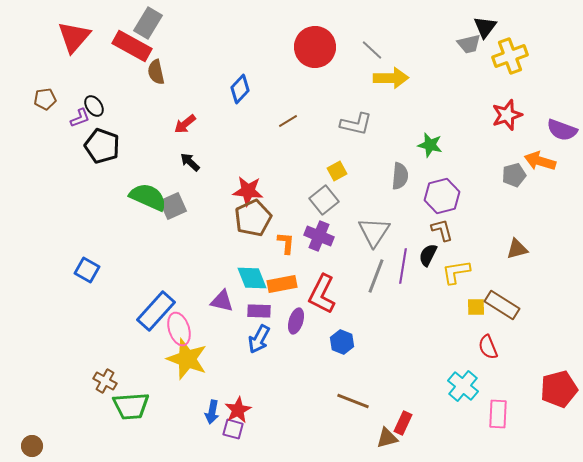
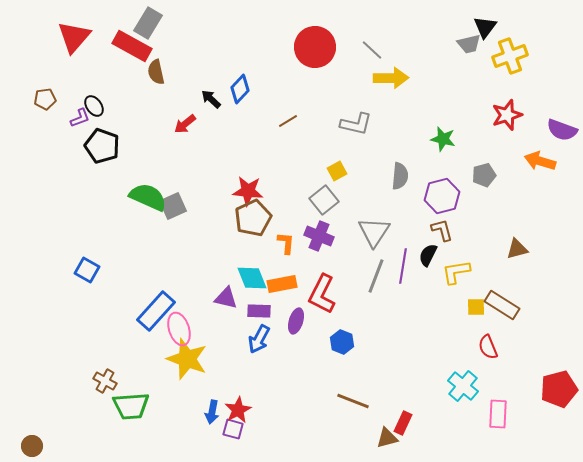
green star at (430, 145): moved 13 px right, 6 px up
black arrow at (190, 162): moved 21 px right, 63 px up
gray pentagon at (514, 175): moved 30 px left
purple triangle at (222, 301): moved 4 px right, 3 px up
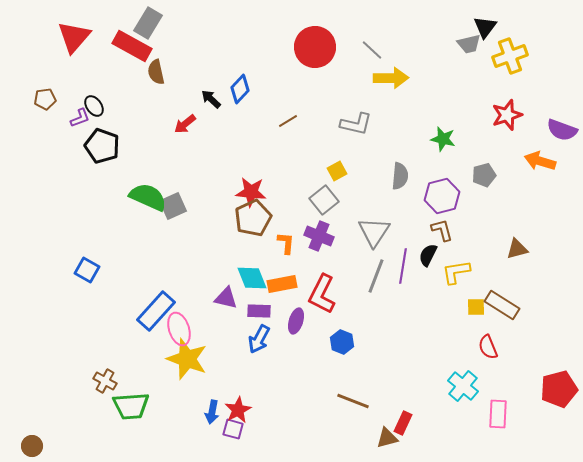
red star at (248, 191): moved 3 px right, 1 px down
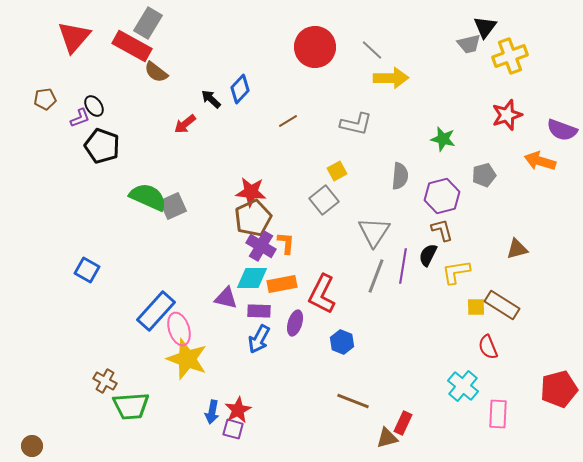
brown semicircle at (156, 72): rotated 40 degrees counterclockwise
purple cross at (319, 236): moved 58 px left, 10 px down; rotated 8 degrees clockwise
cyan diamond at (252, 278): rotated 68 degrees counterclockwise
purple ellipse at (296, 321): moved 1 px left, 2 px down
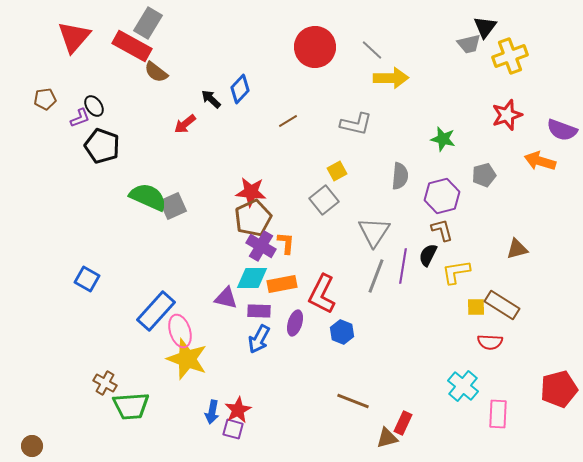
blue square at (87, 270): moved 9 px down
pink ellipse at (179, 329): moved 1 px right, 2 px down
blue hexagon at (342, 342): moved 10 px up
red semicircle at (488, 347): moved 2 px right, 5 px up; rotated 65 degrees counterclockwise
brown cross at (105, 381): moved 2 px down
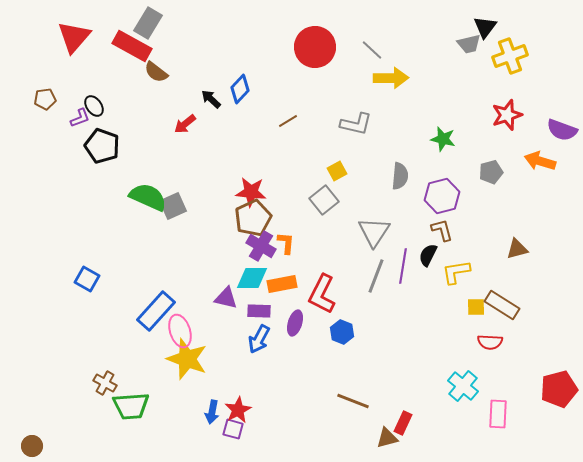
gray pentagon at (484, 175): moved 7 px right, 3 px up
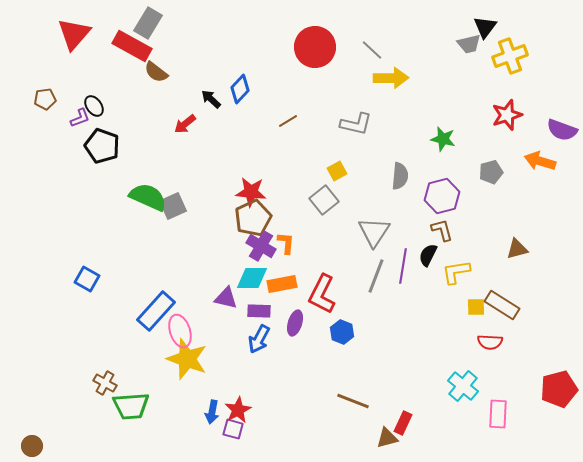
red triangle at (74, 37): moved 3 px up
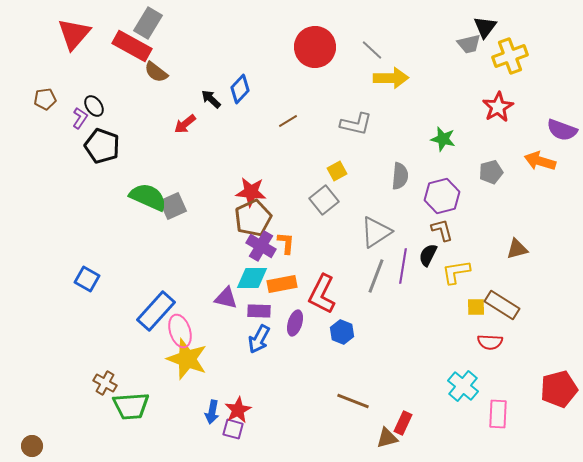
red star at (507, 115): moved 9 px left, 8 px up; rotated 12 degrees counterclockwise
purple L-shape at (80, 118): rotated 35 degrees counterclockwise
gray triangle at (374, 232): moved 2 px right; rotated 24 degrees clockwise
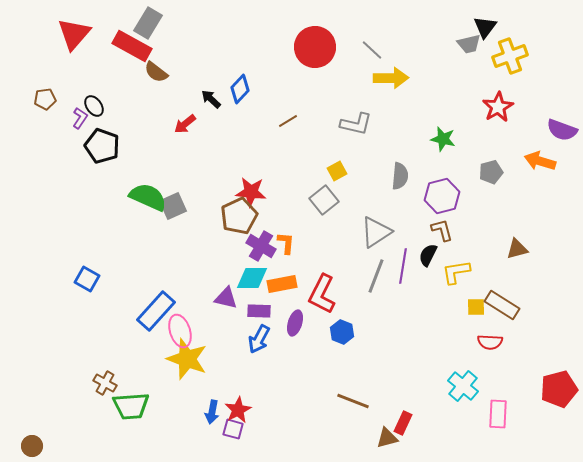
brown pentagon at (253, 218): moved 14 px left, 2 px up
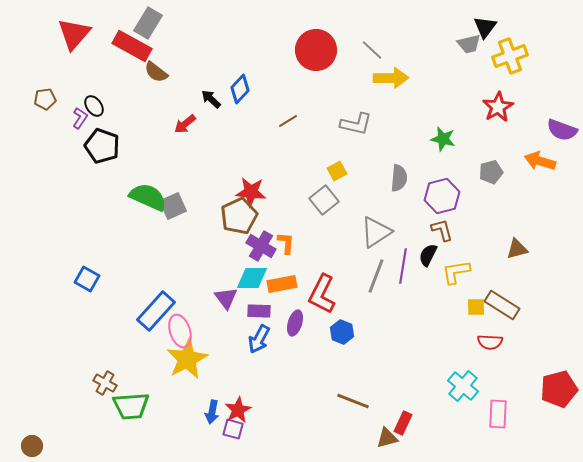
red circle at (315, 47): moved 1 px right, 3 px down
gray semicircle at (400, 176): moved 1 px left, 2 px down
purple triangle at (226, 298): rotated 40 degrees clockwise
yellow star at (187, 359): rotated 24 degrees clockwise
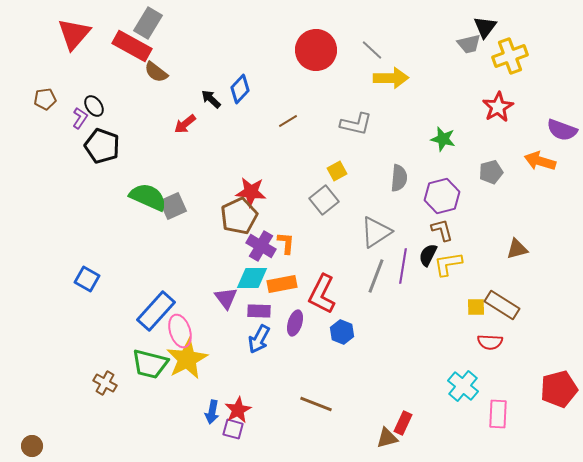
yellow L-shape at (456, 272): moved 8 px left, 8 px up
brown line at (353, 401): moved 37 px left, 3 px down
green trapezoid at (131, 406): moved 19 px right, 42 px up; rotated 18 degrees clockwise
